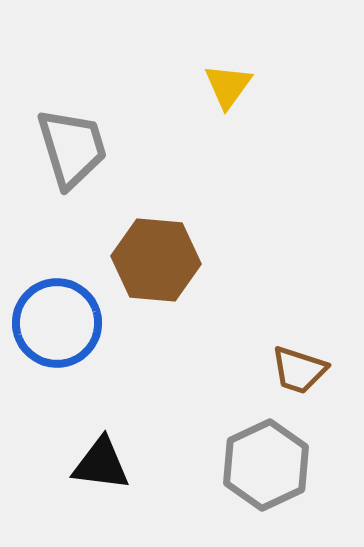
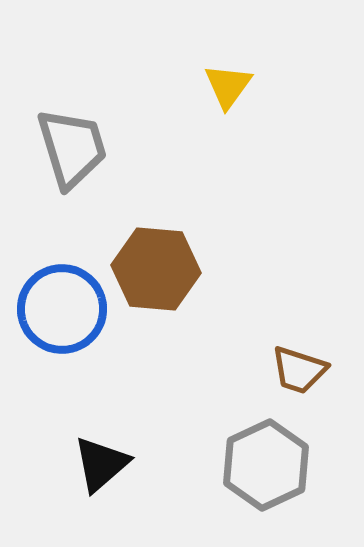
brown hexagon: moved 9 px down
blue circle: moved 5 px right, 14 px up
black triangle: rotated 48 degrees counterclockwise
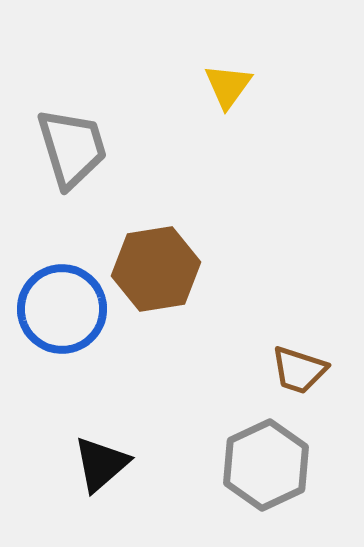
brown hexagon: rotated 14 degrees counterclockwise
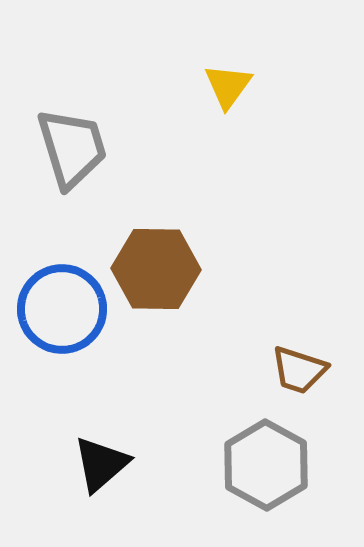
brown hexagon: rotated 10 degrees clockwise
gray hexagon: rotated 6 degrees counterclockwise
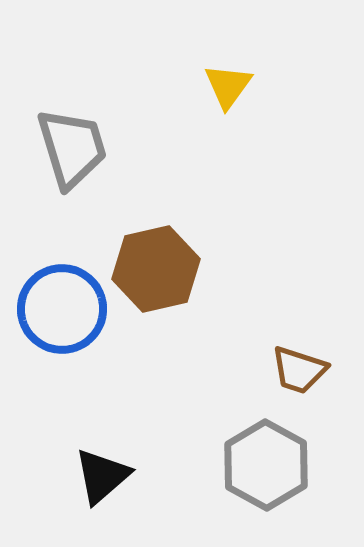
brown hexagon: rotated 14 degrees counterclockwise
black triangle: moved 1 px right, 12 px down
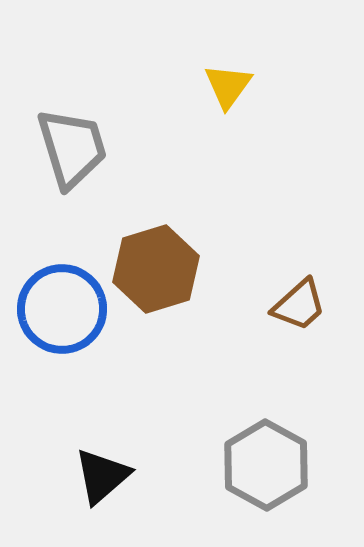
brown hexagon: rotated 4 degrees counterclockwise
brown trapezoid: moved 65 px up; rotated 60 degrees counterclockwise
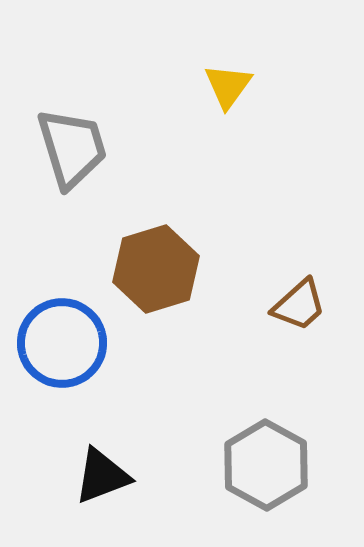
blue circle: moved 34 px down
black triangle: rotated 20 degrees clockwise
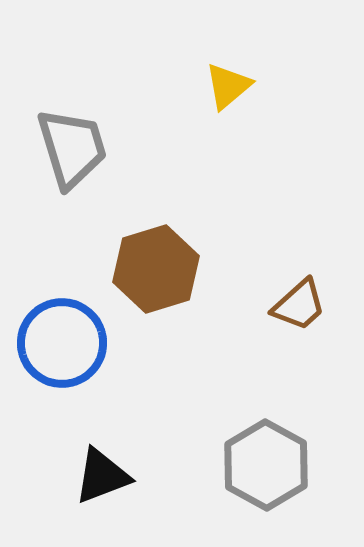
yellow triangle: rotated 14 degrees clockwise
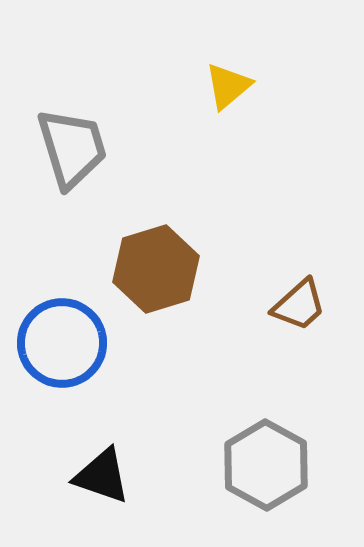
black triangle: rotated 40 degrees clockwise
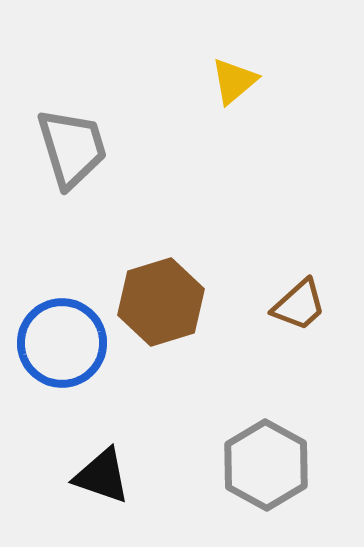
yellow triangle: moved 6 px right, 5 px up
brown hexagon: moved 5 px right, 33 px down
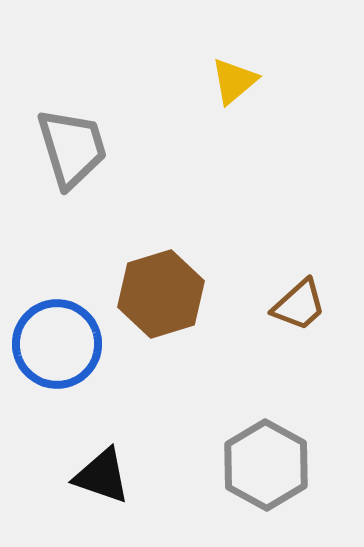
brown hexagon: moved 8 px up
blue circle: moved 5 px left, 1 px down
